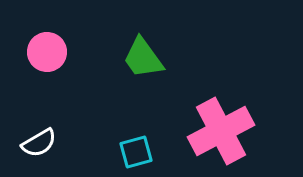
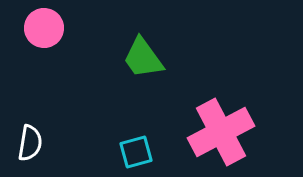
pink circle: moved 3 px left, 24 px up
pink cross: moved 1 px down
white semicircle: moved 9 px left; rotated 51 degrees counterclockwise
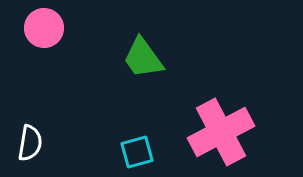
cyan square: moved 1 px right
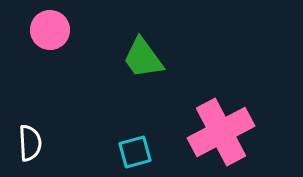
pink circle: moved 6 px right, 2 px down
white semicircle: rotated 12 degrees counterclockwise
cyan square: moved 2 px left
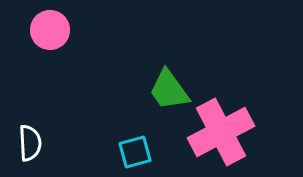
green trapezoid: moved 26 px right, 32 px down
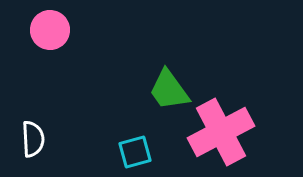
white semicircle: moved 3 px right, 4 px up
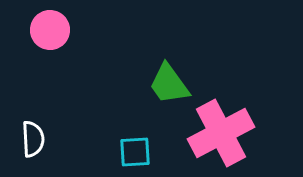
green trapezoid: moved 6 px up
pink cross: moved 1 px down
cyan square: rotated 12 degrees clockwise
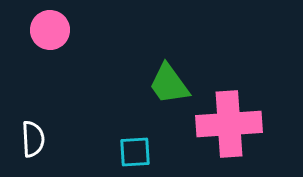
pink cross: moved 8 px right, 9 px up; rotated 24 degrees clockwise
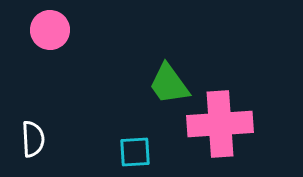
pink cross: moved 9 px left
